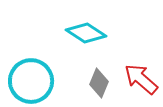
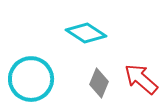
cyan circle: moved 2 px up
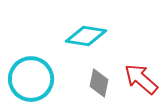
cyan diamond: moved 3 px down; rotated 24 degrees counterclockwise
gray diamond: rotated 12 degrees counterclockwise
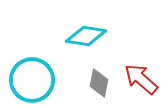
cyan circle: moved 1 px right, 1 px down
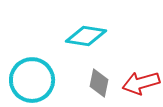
red arrow: moved 4 px down; rotated 57 degrees counterclockwise
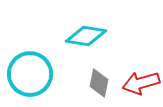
cyan circle: moved 2 px left, 6 px up
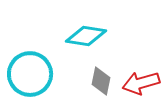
gray diamond: moved 2 px right, 2 px up
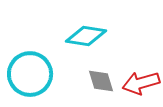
gray diamond: rotated 28 degrees counterclockwise
